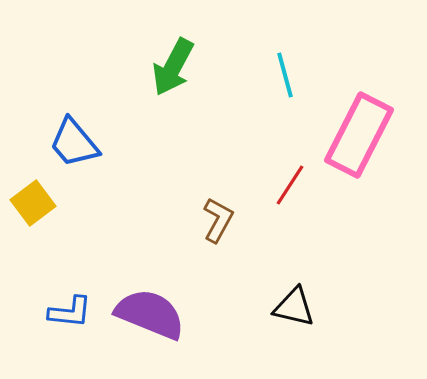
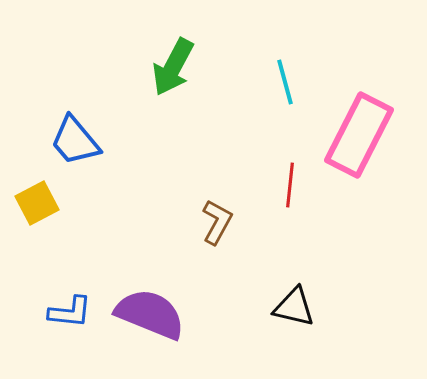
cyan line: moved 7 px down
blue trapezoid: moved 1 px right, 2 px up
red line: rotated 27 degrees counterclockwise
yellow square: moved 4 px right; rotated 9 degrees clockwise
brown L-shape: moved 1 px left, 2 px down
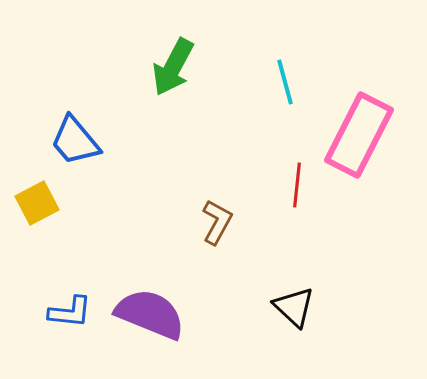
red line: moved 7 px right
black triangle: rotated 30 degrees clockwise
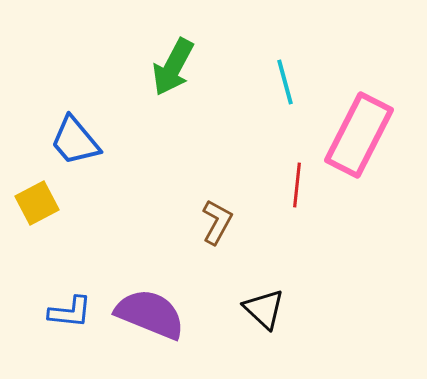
black triangle: moved 30 px left, 2 px down
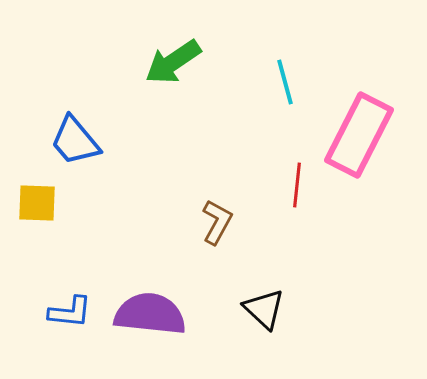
green arrow: moved 5 px up; rotated 28 degrees clockwise
yellow square: rotated 30 degrees clockwise
purple semicircle: rotated 16 degrees counterclockwise
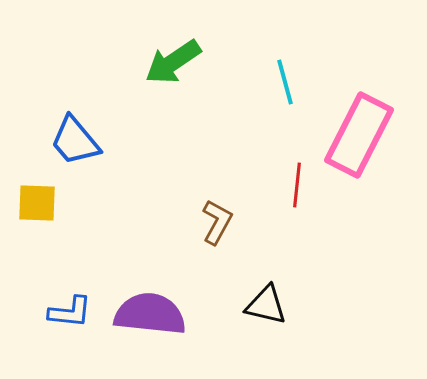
black triangle: moved 2 px right, 4 px up; rotated 30 degrees counterclockwise
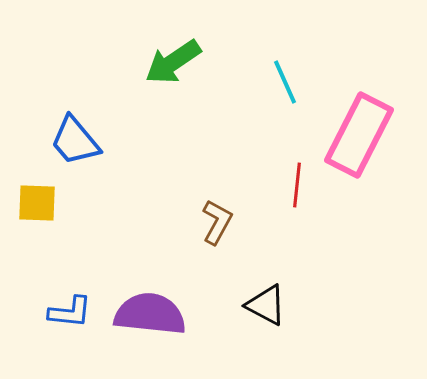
cyan line: rotated 9 degrees counterclockwise
black triangle: rotated 15 degrees clockwise
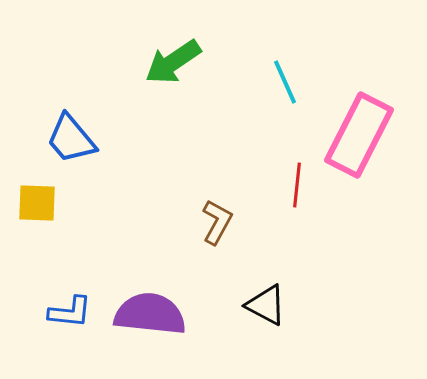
blue trapezoid: moved 4 px left, 2 px up
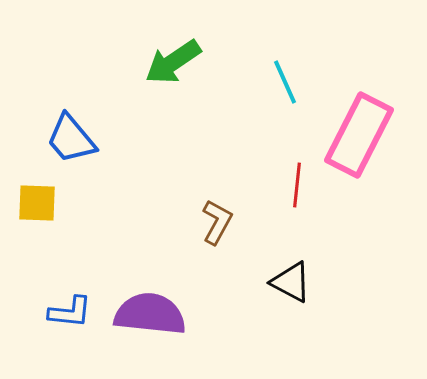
black triangle: moved 25 px right, 23 px up
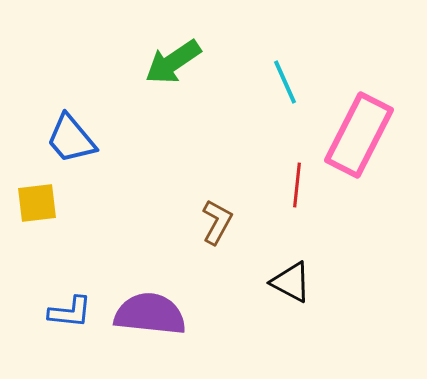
yellow square: rotated 9 degrees counterclockwise
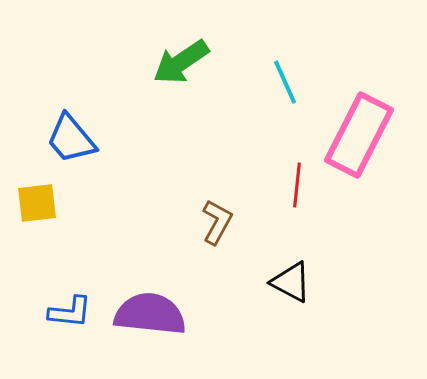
green arrow: moved 8 px right
